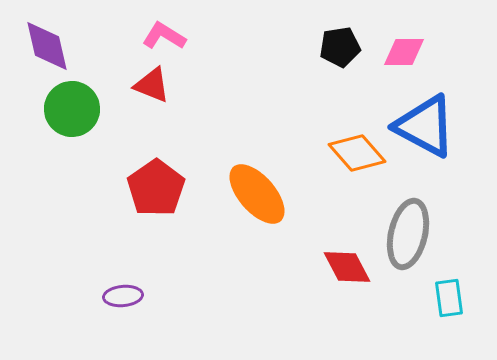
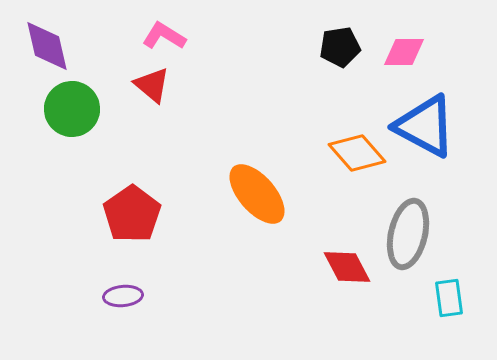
red triangle: rotated 18 degrees clockwise
red pentagon: moved 24 px left, 26 px down
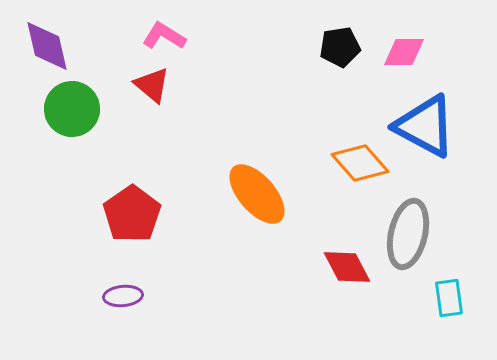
orange diamond: moved 3 px right, 10 px down
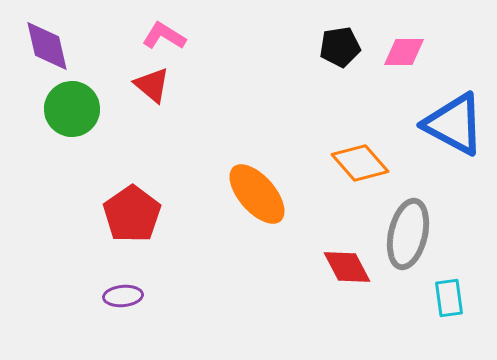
blue triangle: moved 29 px right, 2 px up
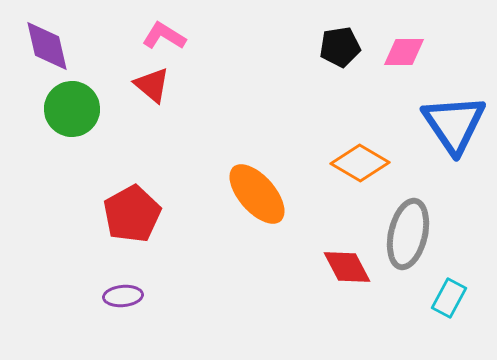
blue triangle: rotated 28 degrees clockwise
orange diamond: rotated 18 degrees counterclockwise
red pentagon: rotated 6 degrees clockwise
cyan rectangle: rotated 36 degrees clockwise
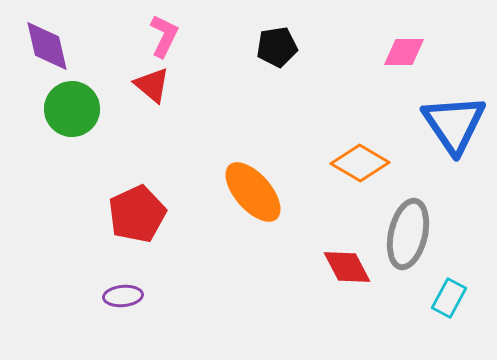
pink L-shape: rotated 84 degrees clockwise
black pentagon: moved 63 px left
orange ellipse: moved 4 px left, 2 px up
red pentagon: moved 5 px right; rotated 4 degrees clockwise
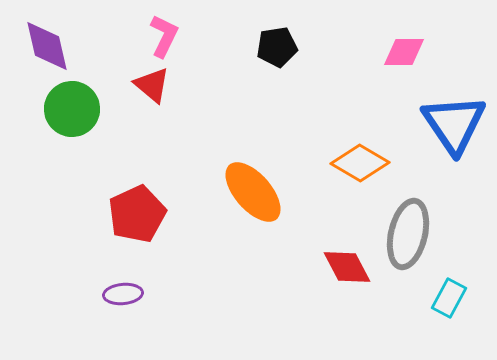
purple ellipse: moved 2 px up
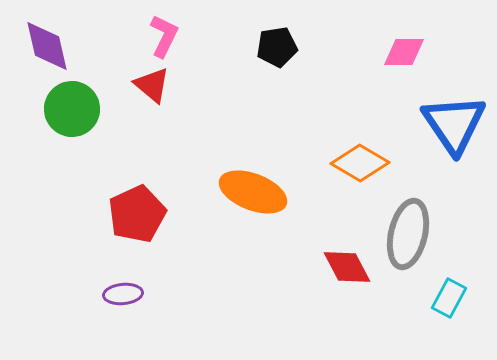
orange ellipse: rotated 28 degrees counterclockwise
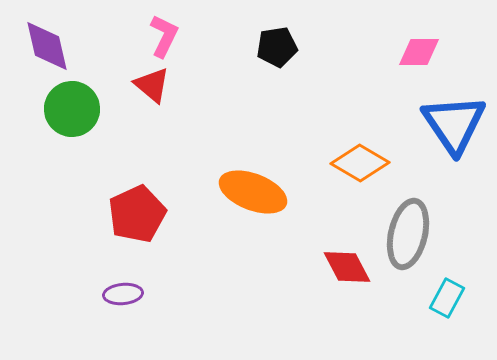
pink diamond: moved 15 px right
cyan rectangle: moved 2 px left
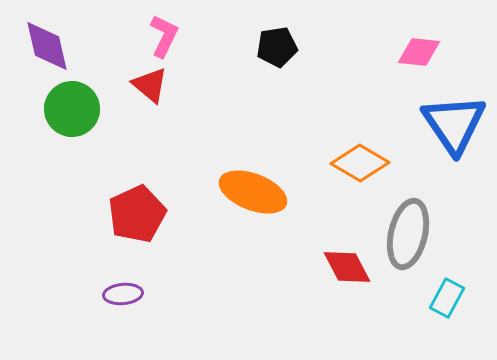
pink diamond: rotated 6 degrees clockwise
red triangle: moved 2 px left
